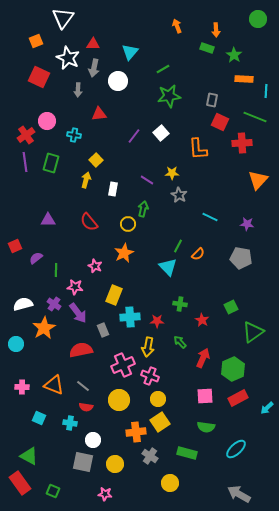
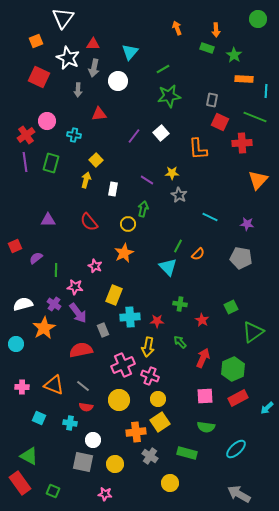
orange arrow at (177, 26): moved 2 px down
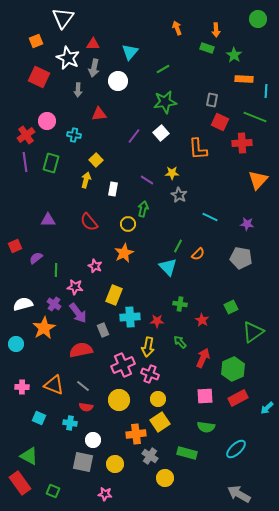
green star at (169, 96): moved 4 px left, 6 px down
pink cross at (150, 376): moved 2 px up
orange cross at (136, 432): moved 2 px down
yellow circle at (170, 483): moved 5 px left, 5 px up
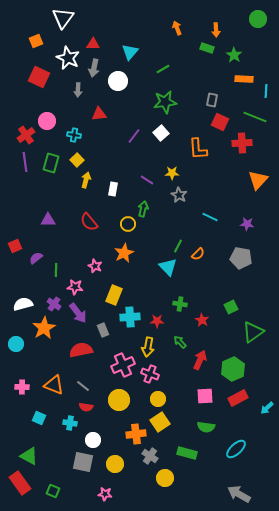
yellow square at (96, 160): moved 19 px left
red arrow at (203, 358): moved 3 px left, 2 px down
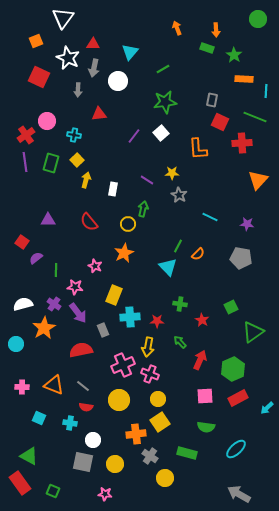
red square at (15, 246): moved 7 px right, 4 px up; rotated 32 degrees counterclockwise
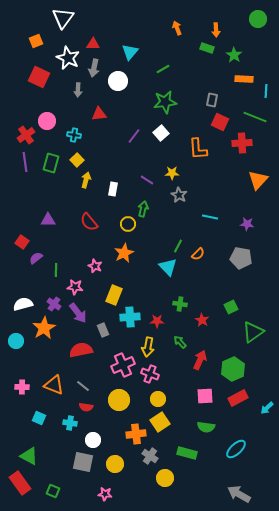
cyan line at (210, 217): rotated 14 degrees counterclockwise
cyan circle at (16, 344): moved 3 px up
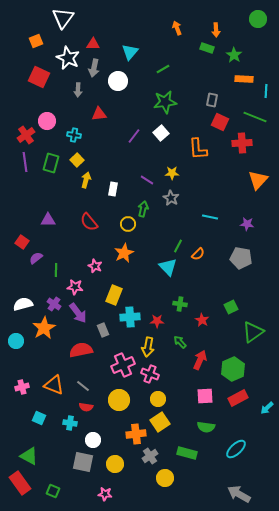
gray star at (179, 195): moved 8 px left, 3 px down
pink cross at (22, 387): rotated 16 degrees counterclockwise
gray cross at (150, 456): rotated 21 degrees clockwise
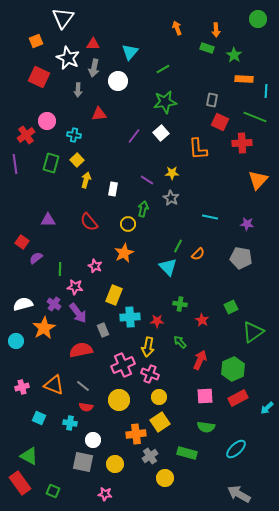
purple line at (25, 162): moved 10 px left, 2 px down
green line at (56, 270): moved 4 px right, 1 px up
yellow circle at (158, 399): moved 1 px right, 2 px up
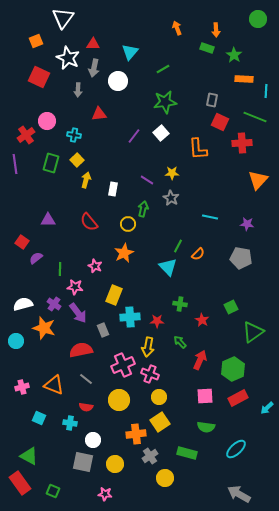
orange star at (44, 328): rotated 25 degrees counterclockwise
gray line at (83, 386): moved 3 px right, 7 px up
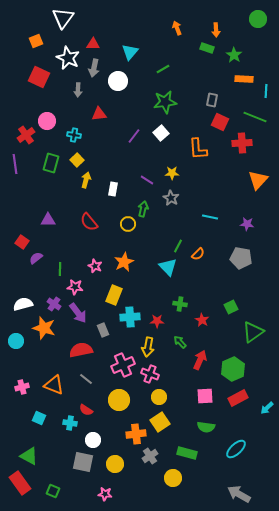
orange star at (124, 253): moved 9 px down
red semicircle at (86, 407): moved 3 px down; rotated 24 degrees clockwise
yellow circle at (165, 478): moved 8 px right
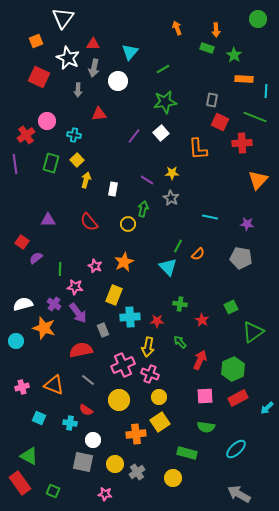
gray line at (86, 379): moved 2 px right, 1 px down
gray cross at (150, 456): moved 13 px left, 16 px down
